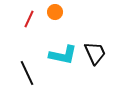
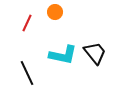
red line: moved 2 px left, 4 px down
black trapezoid: rotated 15 degrees counterclockwise
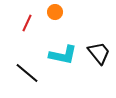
black trapezoid: moved 4 px right
black line: rotated 25 degrees counterclockwise
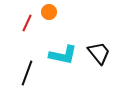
orange circle: moved 6 px left
black line: rotated 70 degrees clockwise
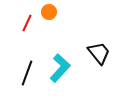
cyan L-shape: moved 3 px left, 13 px down; rotated 60 degrees counterclockwise
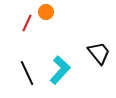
orange circle: moved 3 px left
cyan L-shape: moved 2 px down
black line: rotated 45 degrees counterclockwise
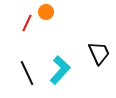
black trapezoid: rotated 15 degrees clockwise
